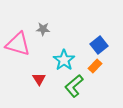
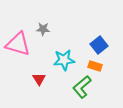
cyan star: rotated 30 degrees clockwise
orange rectangle: rotated 64 degrees clockwise
green L-shape: moved 8 px right, 1 px down
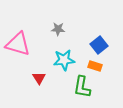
gray star: moved 15 px right
red triangle: moved 1 px up
green L-shape: rotated 40 degrees counterclockwise
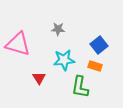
green L-shape: moved 2 px left
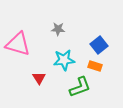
green L-shape: rotated 120 degrees counterclockwise
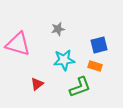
gray star: rotated 16 degrees counterclockwise
blue square: rotated 24 degrees clockwise
red triangle: moved 2 px left, 6 px down; rotated 24 degrees clockwise
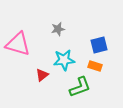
red triangle: moved 5 px right, 9 px up
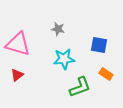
gray star: rotated 24 degrees clockwise
blue square: rotated 24 degrees clockwise
cyan star: moved 1 px up
orange rectangle: moved 11 px right, 8 px down; rotated 16 degrees clockwise
red triangle: moved 25 px left
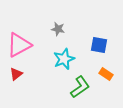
pink triangle: moved 1 px right, 1 px down; rotated 44 degrees counterclockwise
cyan star: rotated 15 degrees counterclockwise
red triangle: moved 1 px left, 1 px up
green L-shape: rotated 15 degrees counterclockwise
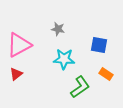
cyan star: rotated 25 degrees clockwise
